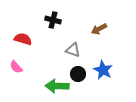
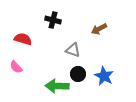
blue star: moved 1 px right, 6 px down
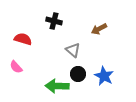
black cross: moved 1 px right, 1 px down
gray triangle: rotated 21 degrees clockwise
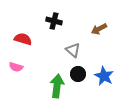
pink semicircle: rotated 32 degrees counterclockwise
green arrow: rotated 95 degrees clockwise
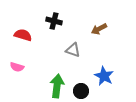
red semicircle: moved 4 px up
gray triangle: rotated 21 degrees counterclockwise
pink semicircle: moved 1 px right
black circle: moved 3 px right, 17 px down
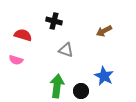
brown arrow: moved 5 px right, 2 px down
gray triangle: moved 7 px left
pink semicircle: moved 1 px left, 7 px up
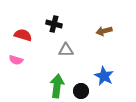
black cross: moved 3 px down
brown arrow: rotated 14 degrees clockwise
gray triangle: rotated 21 degrees counterclockwise
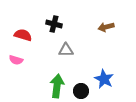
brown arrow: moved 2 px right, 4 px up
blue star: moved 3 px down
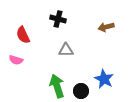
black cross: moved 4 px right, 5 px up
red semicircle: rotated 132 degrees counterclockwise
green arrow: rotated 25 degrees counterclockwise
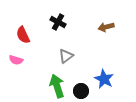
black cross: moved 3 px down; rotated 14 degrees clockwise
gray triangle: moved 6 px down; rotated 35 degrees counterclockwise
